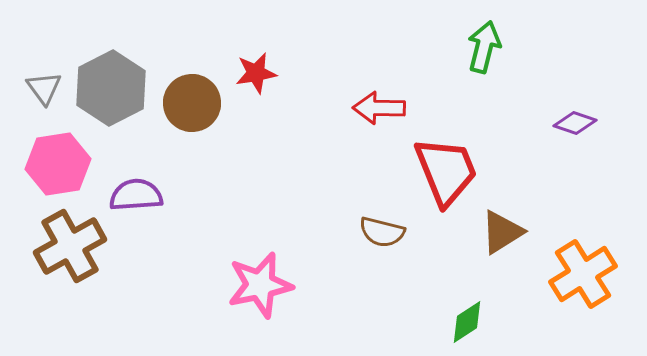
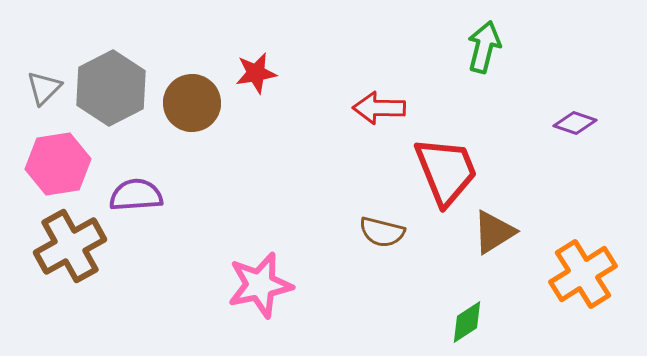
gray triangle: rotated 21 degrees clockwise
brown triangle: moved 8 px left
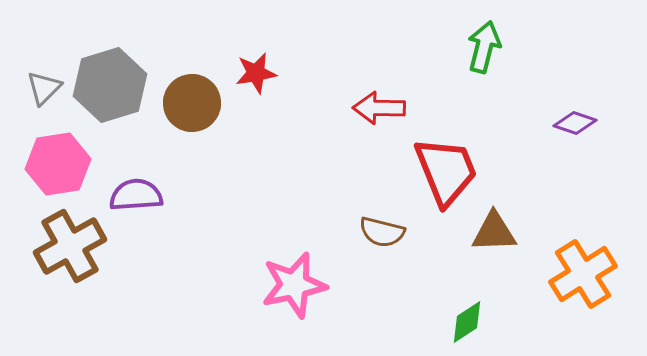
gray hexagon: moved 1 px left, 3 px up; rotated 10 degrees clockwise
brown triangle: rotated 30 degrees clockwise
pink star: moved 34 px right
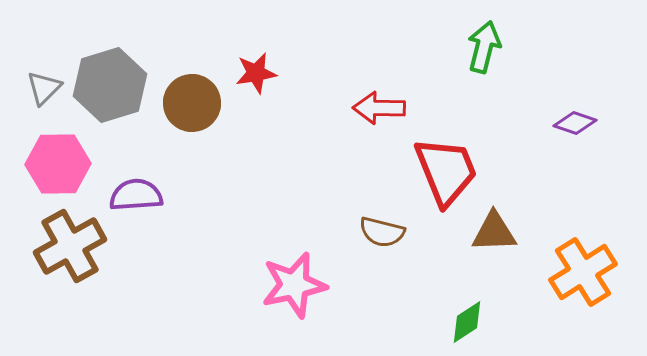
pink hexagon: rotated 8 degrees clockwise
orange cross: moved 2 px up
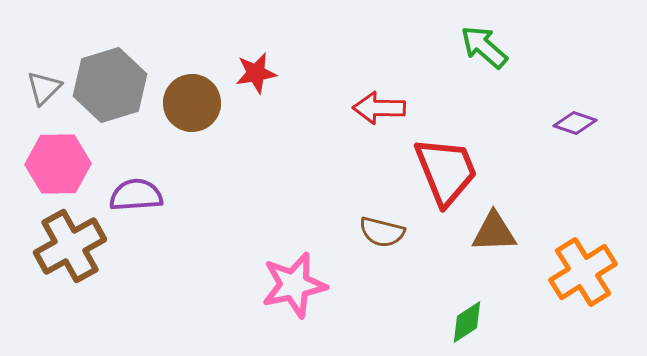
green arrow: rotated 63 degrees counterclockwise
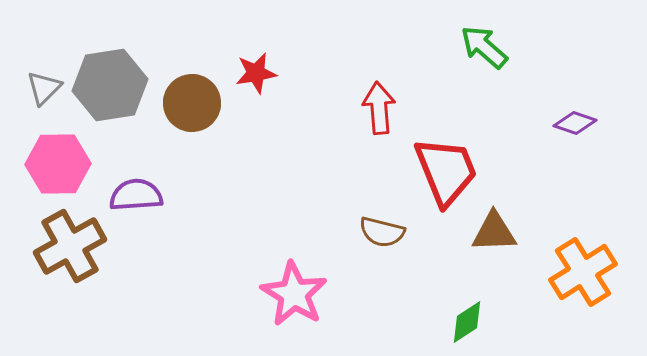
gray hexagon: rotated 8 degrees clockwise
red arrow: rotated 84 degrees clockwise
pink star: moved 9 px down; rotated 28 degrees counterclockwise
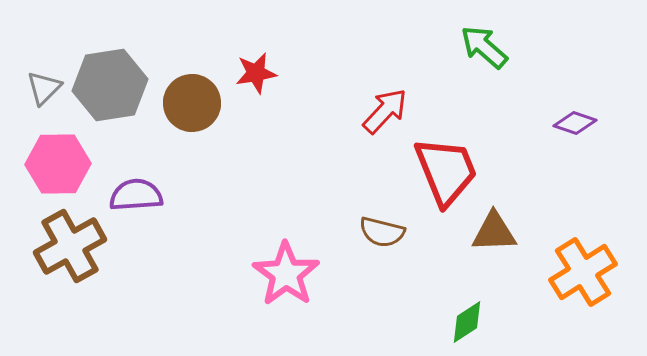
red arrow: moved 6 px right, 3 px down; rotated 48 degrees clockwise
pink star: moved 8 px left, 20 px up; rotated 4 degrees clockwise
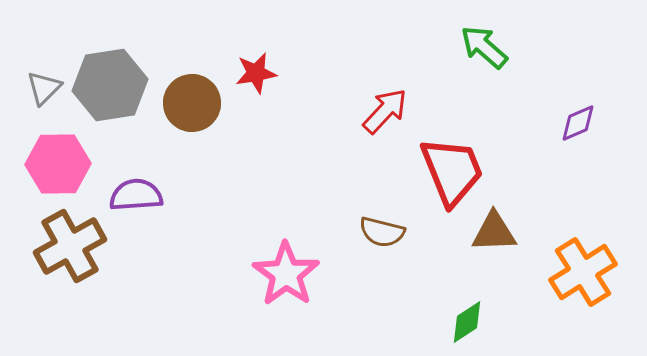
purple diamond: moved 3 px right; rotated 42 degrees counterclockwise
red trapezoid: moved 6 px right
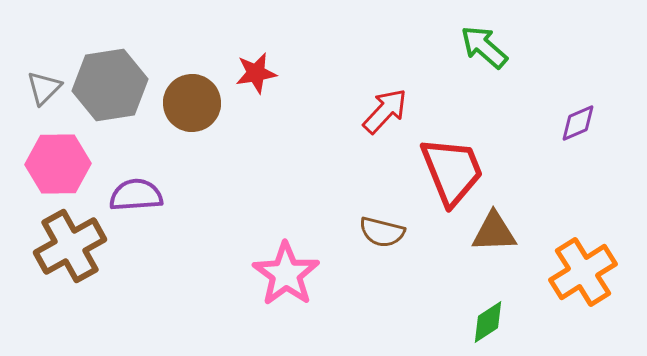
green diamond: moved 21 px right
